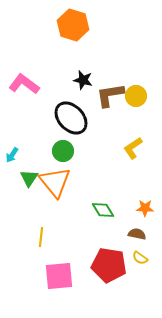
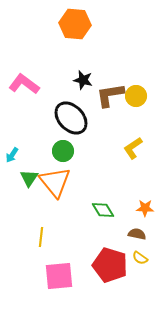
orange hexagon: moved 2 px right, 1 px up; rotated 12 degrees counterclockwise
red pentagon: moved 1 px right; rotated 8 degrees clockwise
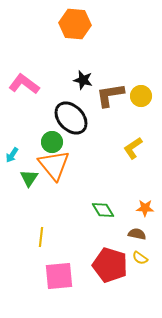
yellow circle: moved 5 px right
green circle: moved 11 px left, 9 px up
orange triangle: moved 1 px left, 17 px up
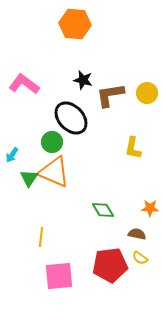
yellow circle: moved 6 px right, 3 px up
yellow L-shape: rotated 45 degrees counterclockwise
orange triangle: moved 7 px down; rotated 28 degrees counterclockwise
orange star: moved 5 px right
red pentagon: rotated 24 degrees counterclockwise
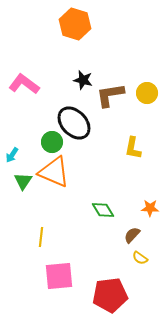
orange hexagon: rotated 12 degrees clockwise
black ellipse: moved 3 px right, 5 px down
green triangle: moved 6 px left, 3 px down
brown semicircle: moved 5 px left, 1 px down; rotated 60 degrees counterclockwise
red pentagon: moved 30 px down
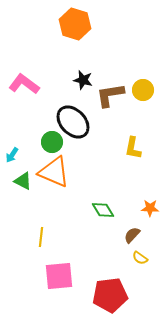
yellow circle: moved 4 px left, 3 px up
black ellipse: moved 1 px left, 1 px up
green triangle: rotated 36 degrees counterclockwise
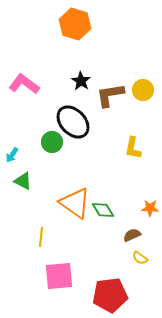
black star: moved 2 px left, 1 px down; rotated 18 degrees clockwise
orange triangle: moved 21 px right, 31 px down; rotated 12 degrees clockwise
brown semicircle: rotated 24 degrees clockwise
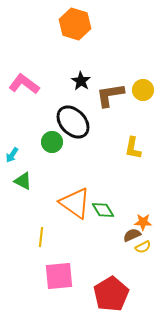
orange star: moved 7 px left, 14 px down
yellow semicircle: moved 3 px right, 11 px up; rotated 63 degrees counterclockwise
red pentagon: moved 1 px right, 1 px up; rotated 24 degrees counterclockwise
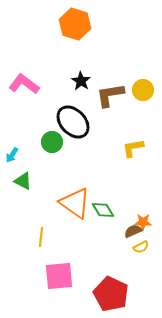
yellow L-shape: rotated 70 degrees clockwise
brown semicircle: moved 1 px right, 4 px up
yellow semicircle: moved 2 px left
red pentagon: rotated 16 degrees counterclockwise
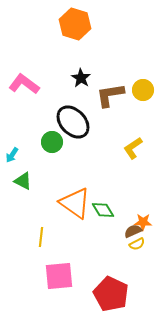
black star: moved 3 px up
yellow L-shape: rotated 25 degrees counterclockwise
yellow semicircle: moved 4 px left, 3 px up
